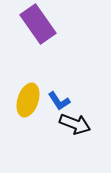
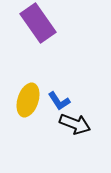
purple rectangle: moved 1 px up
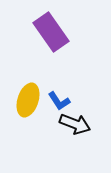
purple rectangle: moved 13 px right, 9 px down
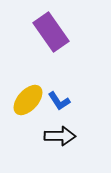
yellow ellipse: rotated 24 degrees clockwise
black arrow: moved 15 px left, 12 px down; rotated 20 degrees counterclockwise
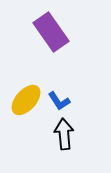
yellow ellipse: moved 2 px left
black arrow: moved 4 px right, 2 px up; rotated 96 degrees counterclockwise
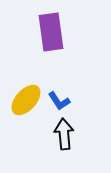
purple rectangle: rotated 27 degrees clockwise
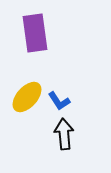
purple rectangle: moved 16 px left, 1 px down
yellow ellipse: moved 1 px right, 3 px up
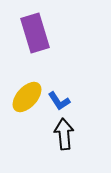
purple rectangle: rotated 9 degrees counterclockwise
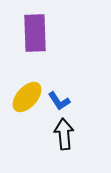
purple rectangle: rotated 15 degrees clockwise
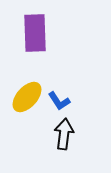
black arrow: rotated 12 degrees clockwise
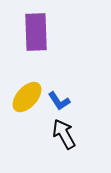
purple rectangle: moved 1 px right, 1 px up
black arrow: rotated 36 degrees counterclockwise
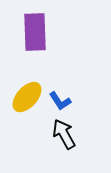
purple rectangle: moved 1 px left
blue L-shape: moved 1 px right
